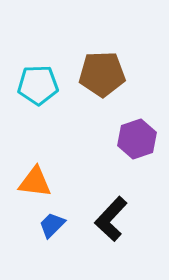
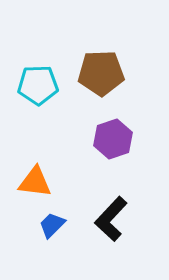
brown pentagon: moved 1 px left, 1 px up
purple hexagon: moved 24 px left
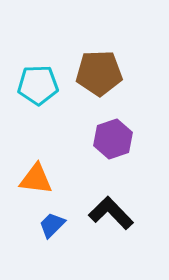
brown pentagon: moved 2 px left
orange triangle: moved 1 px right, 3 px up
black L-shape: moved 6 px up; rotated 93 degrees clockwise
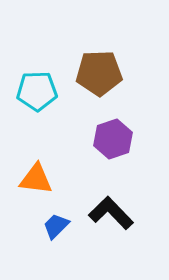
cyan pentagon: moved 1 px left, 6 px down
blue trapezoid: moved 4 px right, 1 px down
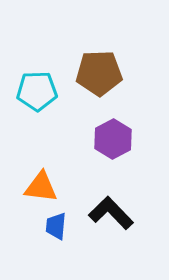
purple hexagon: rotated 9 degrees counterclockwise
orange triangle: moved 5 px right, 8 px down
blue trapezoid: rotated 40 degrees counterclockwise
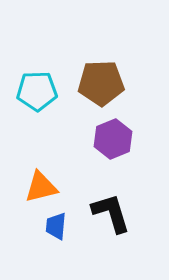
brown pentagon: moved 2 px right, 10 px down
purple hexagon: rotated 6 degrees clockwise
orange triangle: rotated 21 degrees counterclockwise
black L-shape: rotated 27 degrees clockwise
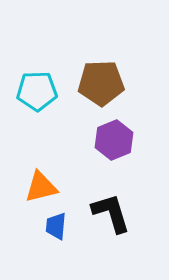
purple hexagon: moved 1 px right, 1 px down
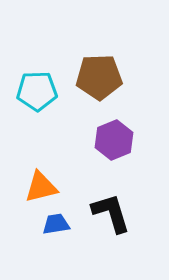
brown pentagon: moved 2 px left, 6 px up
blue trapezoid: moved 2 px up; rotated 76 degrees clockwise
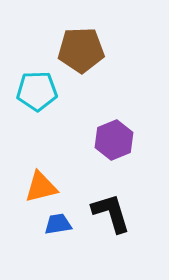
brown pentagon: moved 18 px left, 27 px up
blue trapezoid: moved 2 px right
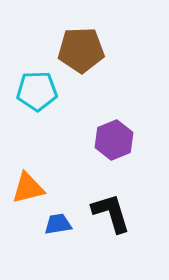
orange triangle: moved 13 px left, 1 px down
